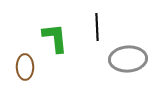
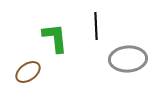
black line: moved 1 px left, 1 px up
brown ellipse: moved 3 px right, 5 px down; rotated 55 degrees clockwise
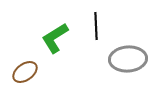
green L-shape: rotated 116 degrees counterclockwise
brown ellipse: moved 3 px left
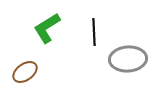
black line: moved 2 px left, 6 px down
green L-shape: moved 8 px left, 10 px up
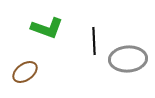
green L-shape: rotated 128 degrees counterclockwise
black line: moved 9 px down
